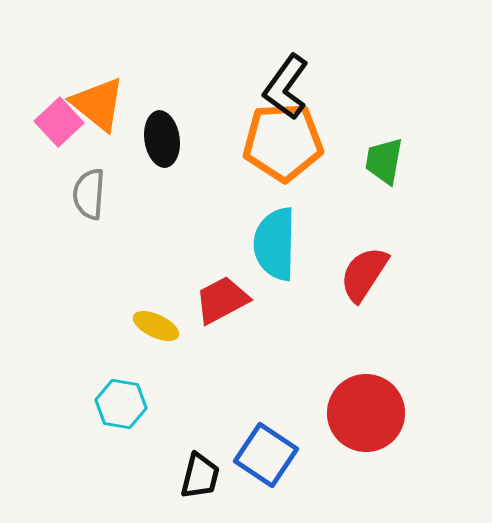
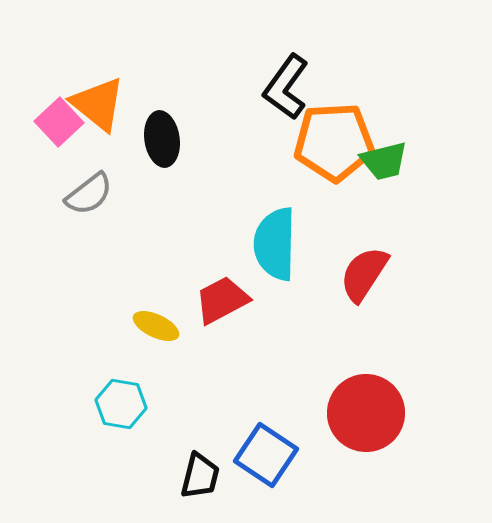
orange pentagon: moved 51 px right
green trapezoid: rotated 114 degrees counterclockwise
gray semicircle: rotated 132 degrees counterclockwise
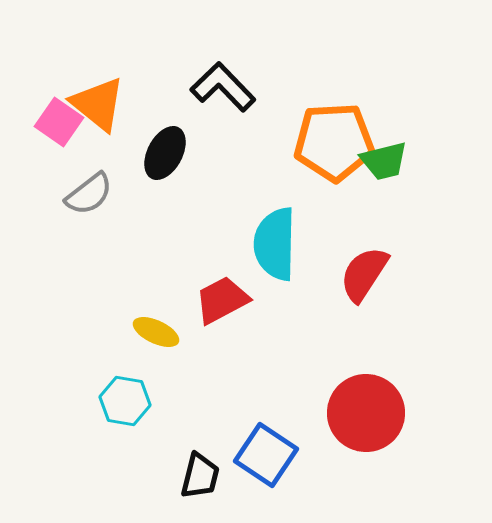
black L-shape: moved 63 px left; rotated 100 degrees clockwise
pink square: rotated 12 degrees counterclockwise
black ellipse: moved 3 px right, 14 px down; rotated 36 degrees clockwise
yellow ellipse: moved 6 px down
cyan hexagon: moved 4 px right, 3 px up
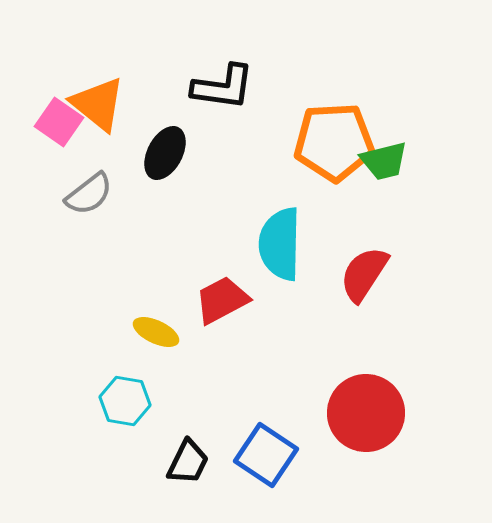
black L-shape: rotated 142 degrees clockwise
cyan semicircle: moved 5 px right
black trapezoid: moved 12 px left, 14 px up; rotated 12 degrees clockwise
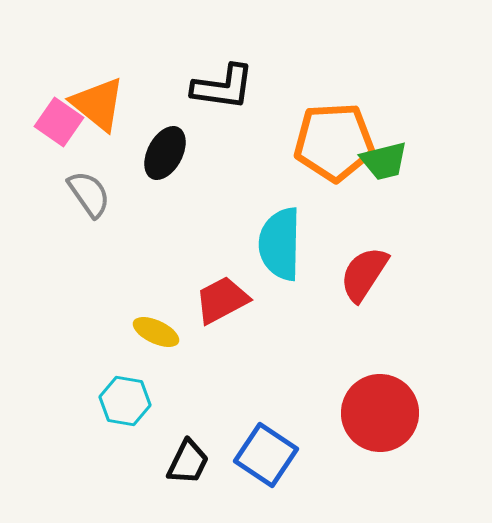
gray semicircle: rotated 87 degrees counterclockwise
red circle: moved 14 px right
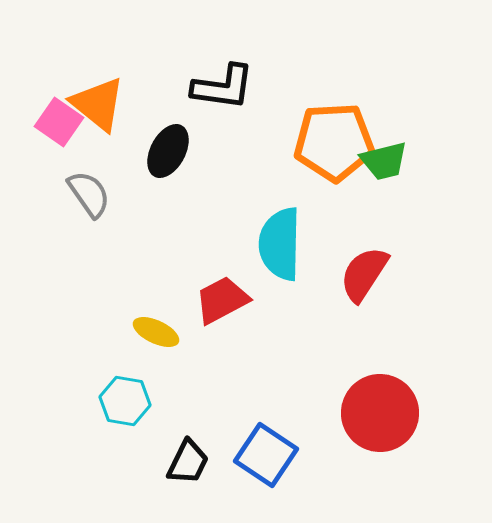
black ellipse: moved 3 px right, 2 px up
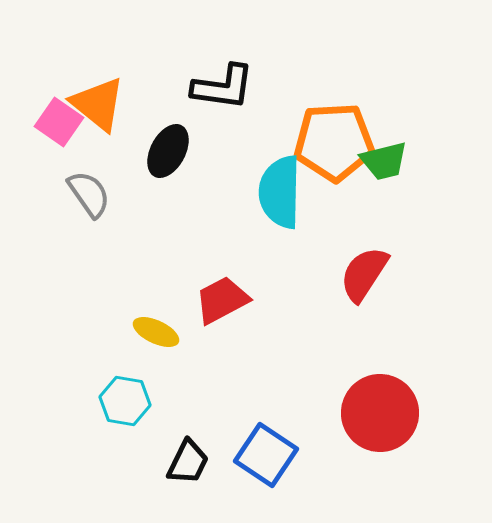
cyan semicircle: moved 52 px up
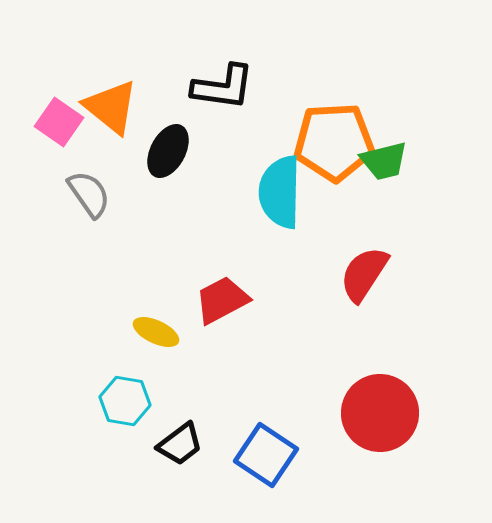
orange triangle: moved 13 px right, 3 px down
black trapezoid: moved 8 px left, 18 px up; rotated 27 degrees clockwise
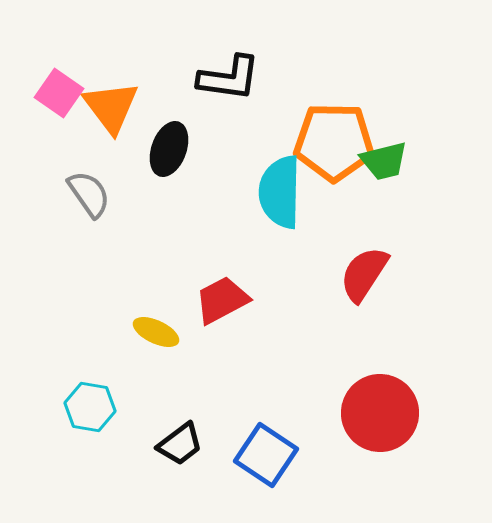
black L-shape: moved 6 px right, 9 px up
orange triangle: rotated 14 degrees clockwise
pink square: moved 29 px up
orange pentagon: rotated 4 degrees clockwise
black ellipse: moved 1 px right, 2 px up; rotated 8 degrees counterclockwise
cyan hexagon: moved 35 px left, 6 px down
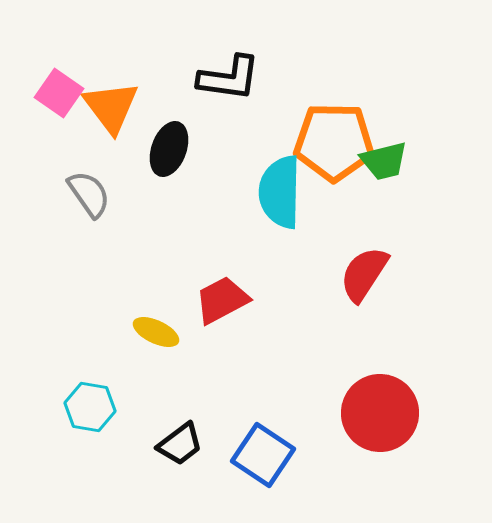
blue square: moved 3 px left
